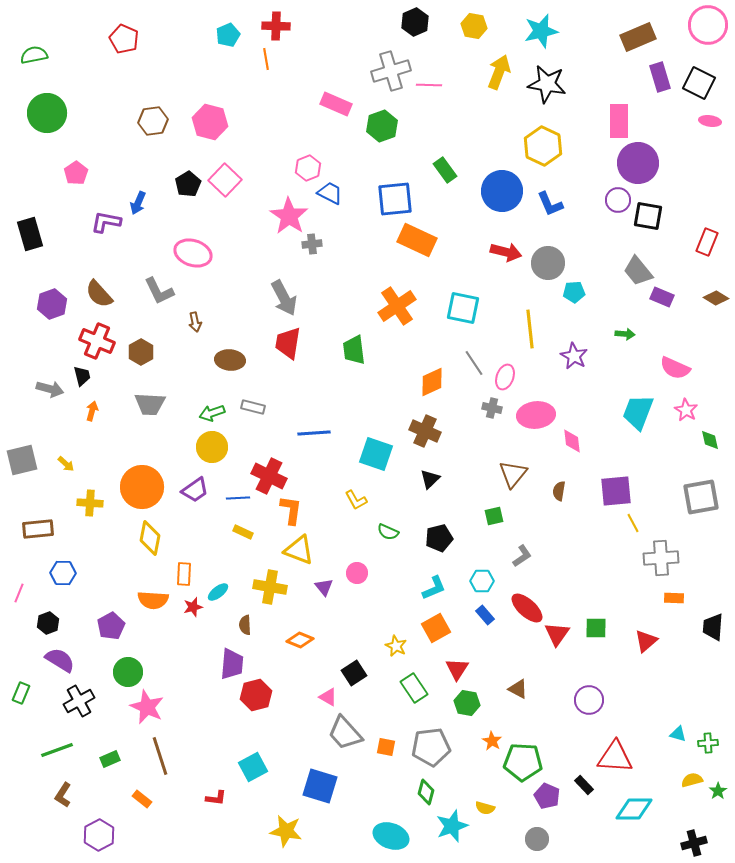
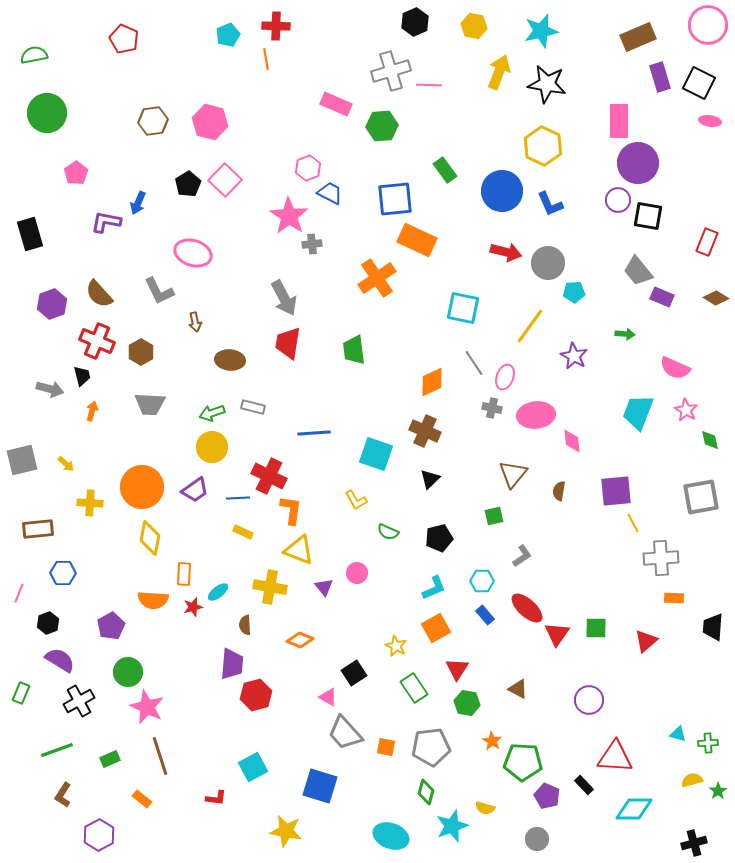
green hexagon at (382, 126): rotated 16 degrees clockwise
orange cross at (397, 306): moved 20 px left, 28 px up
yellow line at (530, 329): moved 3 px up; rotated 42 degrees clockwise
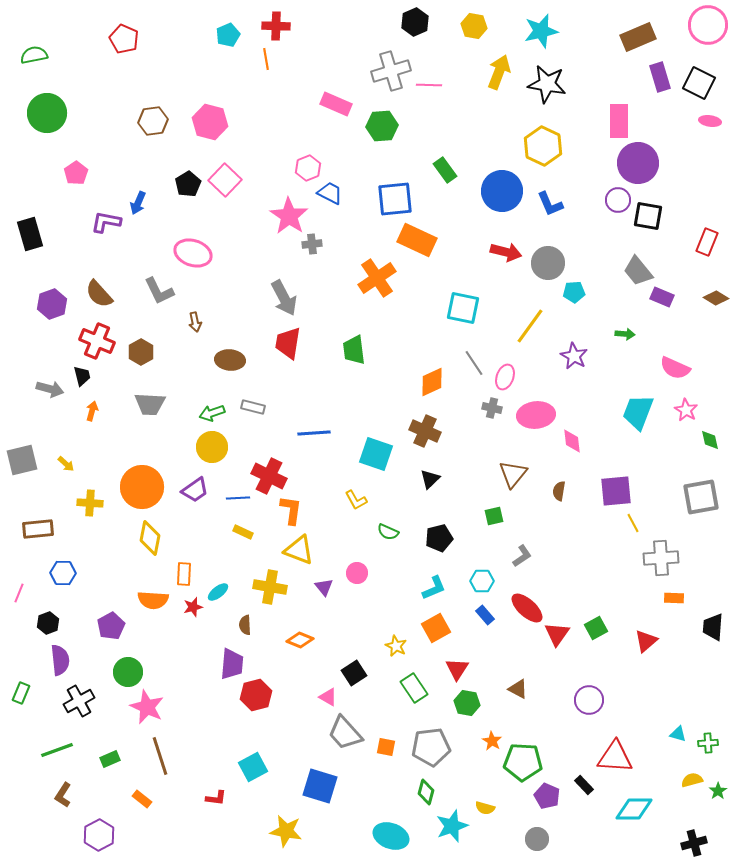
green square at (596, 628): rotated 30 degrees counterclockwise
purple semicircle at (60, 660): rotated 52 degrees clockwise
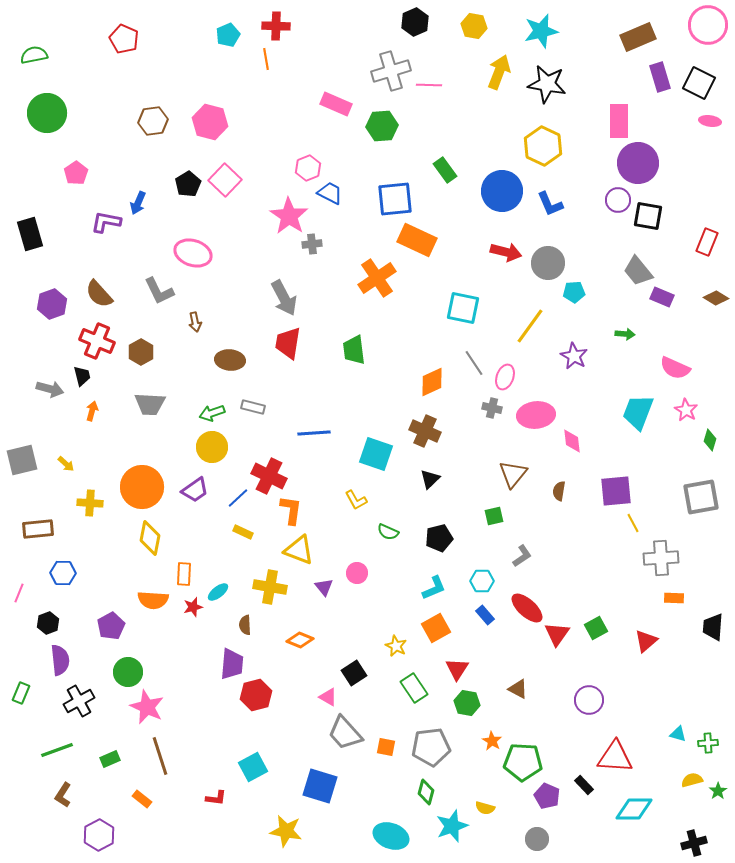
green diamond at (710, 440): rotated 30 degrees clockwise
blue line at (238, 498): rotated 40 degrees counterclockwise
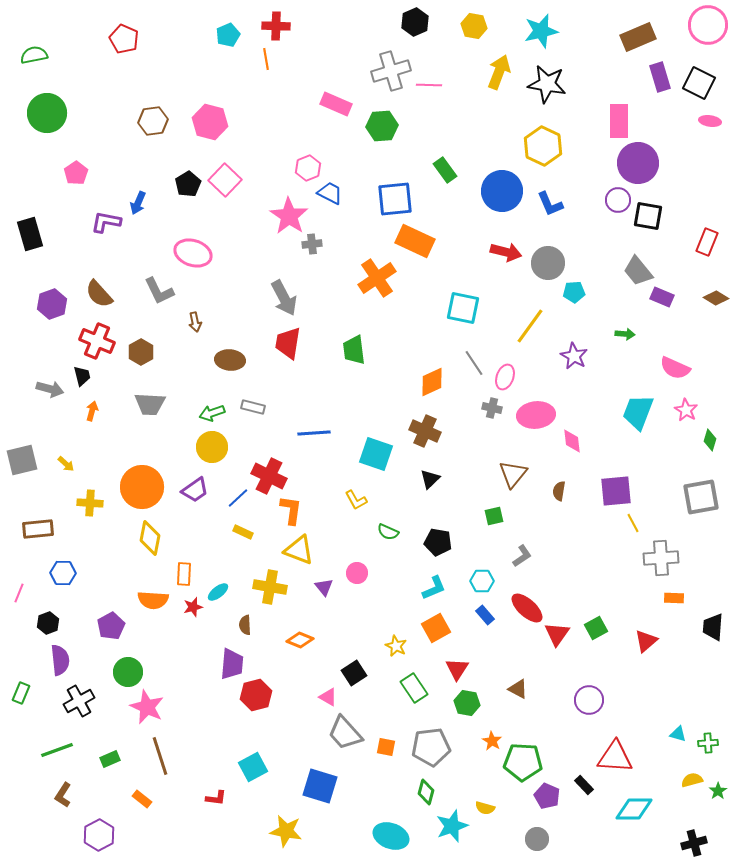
orange rectangle at (417, 240): moved 2 px left, 1 px down
black pentagon at (439, 538): moved 1 px left, 4 px down; rotated 24 degrees clockwise
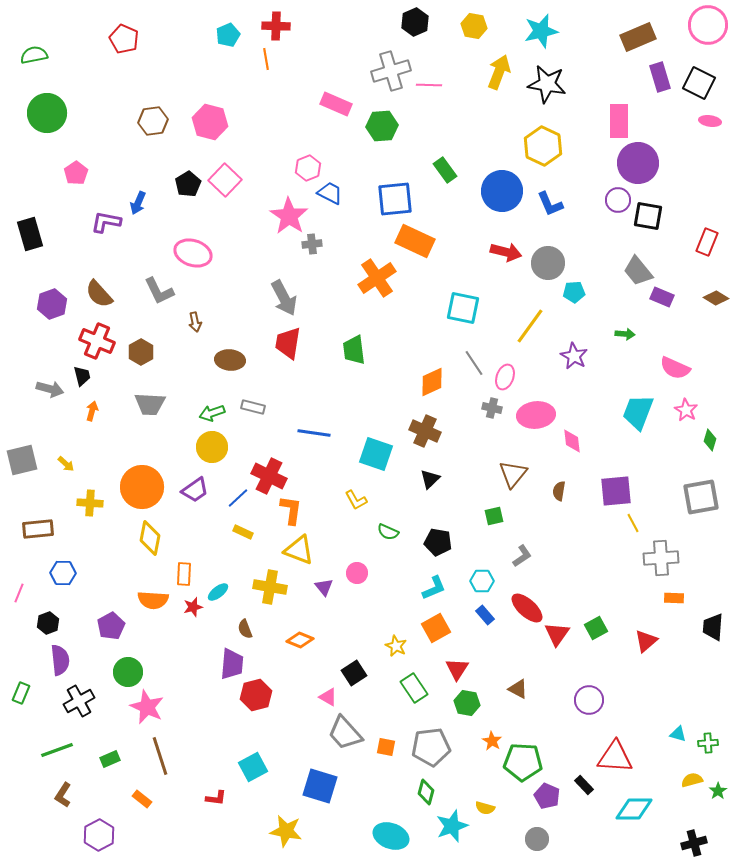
blue line at (314, 433): rotated 12 degrees clockwise
brown semicircle at (245, 625): moved 4 px down; rotated 18 degrees counterclockwise
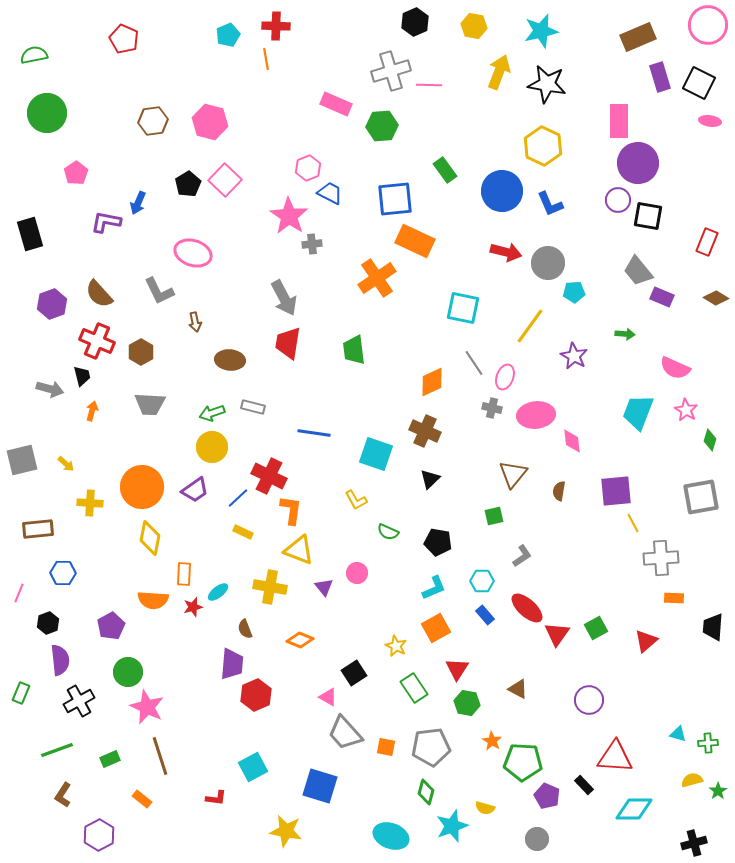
red hexagon at (256, 695): rotated 8 degrees counterclockwise
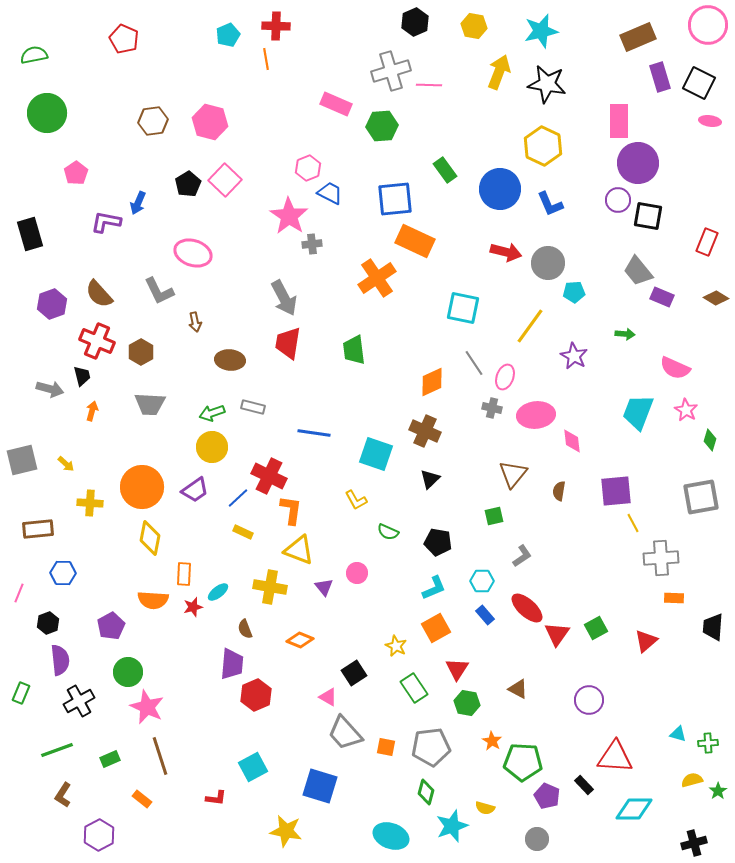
blue circle at (502, 191): moved 2 px left, 2 px up
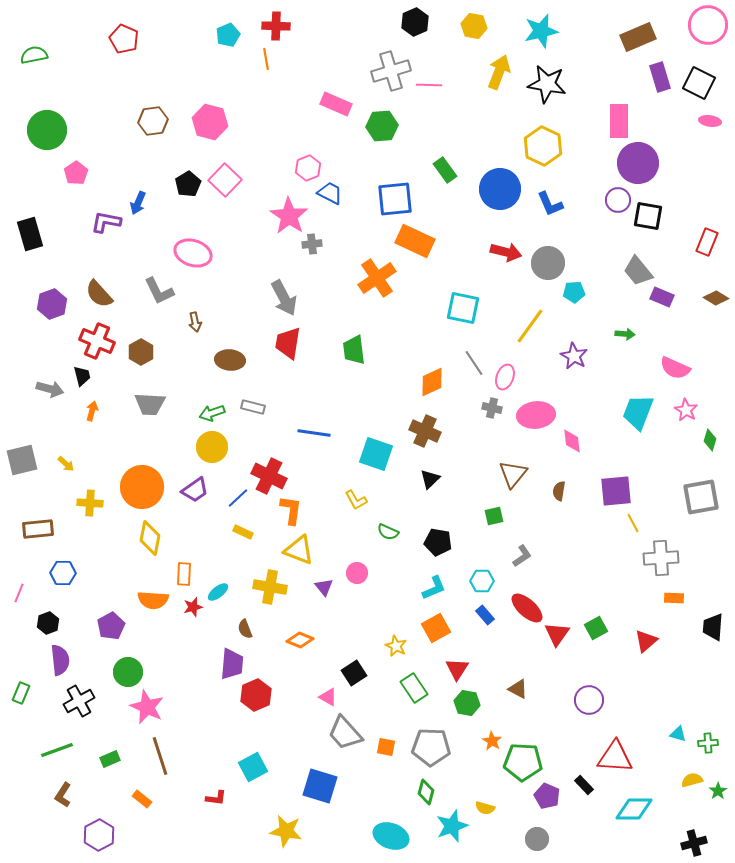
green circle at (47, 113): moved 17 px down
gray pentagon at (431, 747): rotated 9 degrees clockwise
